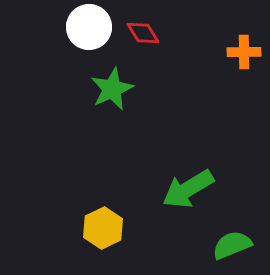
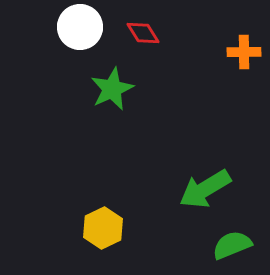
white circle: moved 9 px left
green arrow: moved 17 px right
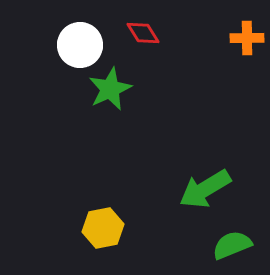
white circle: moved 18 px down
orange cross: moved 3 px right, 14 px up
green star: moved 2 px left
yellow hexagon: rotated 15 degrees clockwise
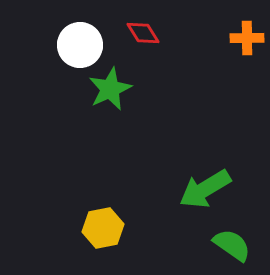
green semicircle: rotated 57 degrees clockwise
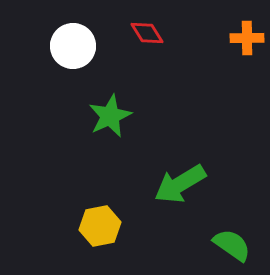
red diamond: moved 4 px right
white circle: moved 7 px left, 1 px down
green star: moved 27 px down
green arrow: moved 25 px left, 5 px up
yellow hexagon: moved 3 px left, 2 px up
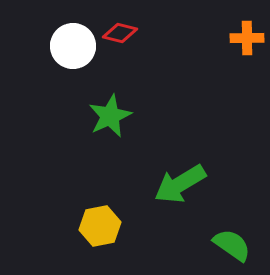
red diamond: moved 27 px left; rotated 44 degrees counterclockwise
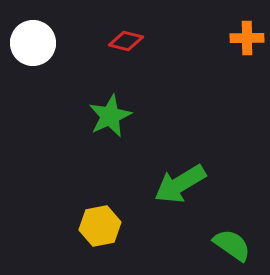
red diamond: moved 6 px right, 8 px down
white circle: moved 40 px left, 3 px up
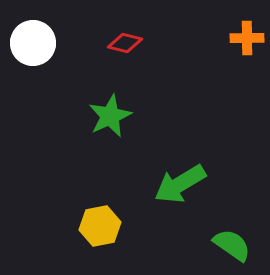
red diamond: moved 1 px left, 2 px down
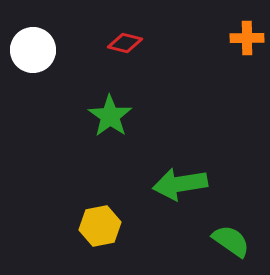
white circle: moved 7 px down
green star: rotated 12 degrees counterclockwise
green arrow: rotated 22 degrees clockwise
green semicircle: moved 1 px left, 4 px up
